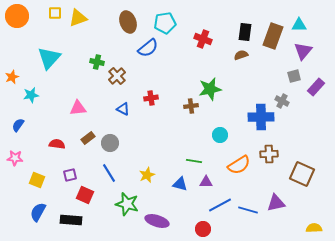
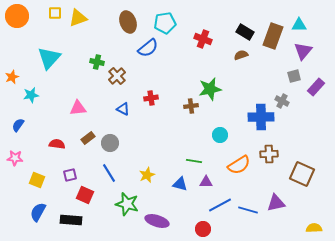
black rectangle at (245, 32): rotated 66 degrees counterclockwise
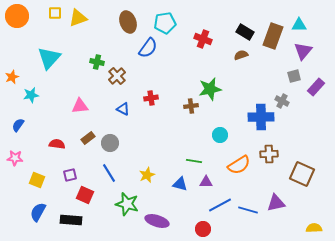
blue semicircle at (148, 48): rotated 15 degrees counterclockwise
pink triangle at (78, 108): moved 2 px right, 2 px up
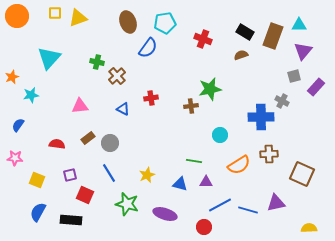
purple ellipse at (157, 221): moved 8 px right, 7 px up
yellow semicircle at (314, 228): moved 5 px left
red circle at (203, 229): moved 1 px right, 2 px up
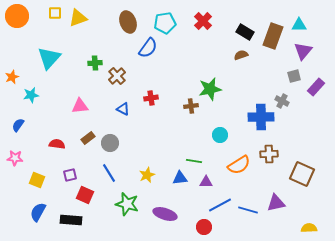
red cross at (203, 39): moved 18 px up; rotated 24 degrees clockwise
green cross at (97, 62): moved 2 px left, 1 px down; rotated 16 degrees counterclockwise
blue triangle at (180, 184): moved 6 px up; rotated 21 degrees counterclockwise
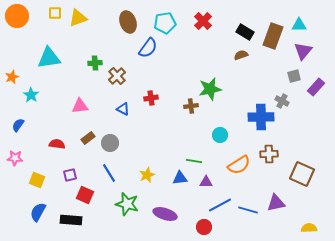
cyan triangle at (49, 58): rotated 40 degrees clockwise
cyan star at (31, 95): rotated 28 degrees counterclockwise
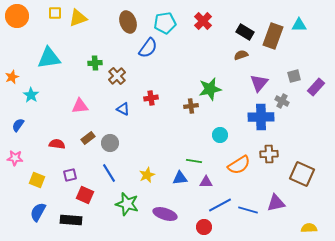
purple triangle at (303, 51): moved 44 px left, 32 px down
